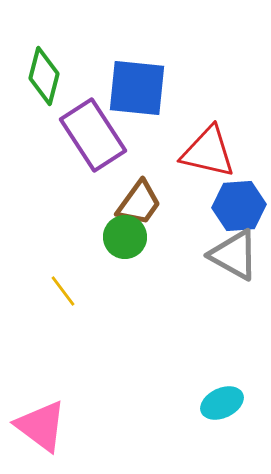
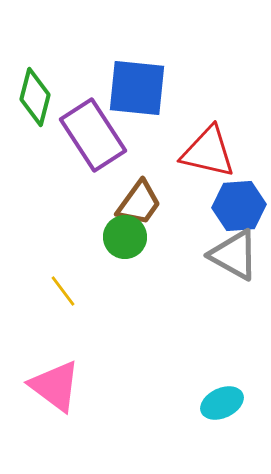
green diamond: moved 9 px left, 21 px down
pink triangle: moved 14 px right, 40 px up
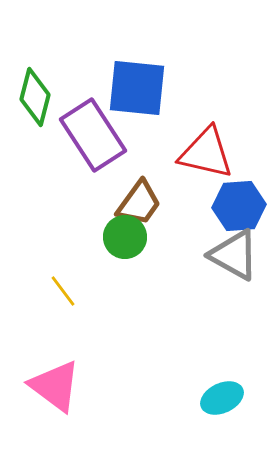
red triangle: moved 2 px left, 1 px down
cyan ellipse: moved 5 px up
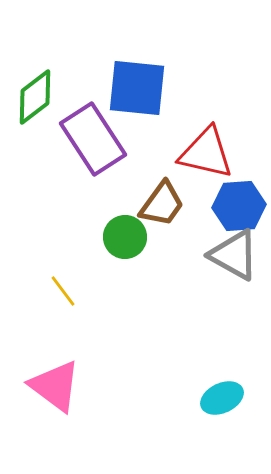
green diamond: rotated 38 degrees clockwise
purple rectangle: moved 4 px down
brown trapezoid: moved 23 px right, 1 px down
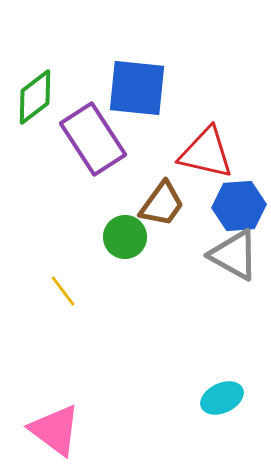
pink triangle: moved 44 px down
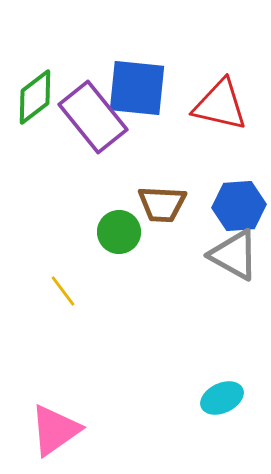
purple rectangle: moved 22 px up; rotated 6 degrees counterclockwise
red triangle: moved 14 px right, 48 px up
brown trapezoid: rotated 57 degrees clockwise
green circle: moved 6 px left, 5 px up
pink triangle: rotated 48 degrees clockwise
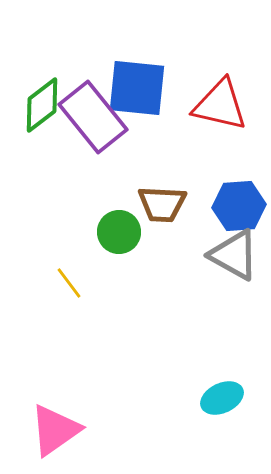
green diamond: moved 7 px right, 8 px down
yellow line: moved 6 px right, 8 px up
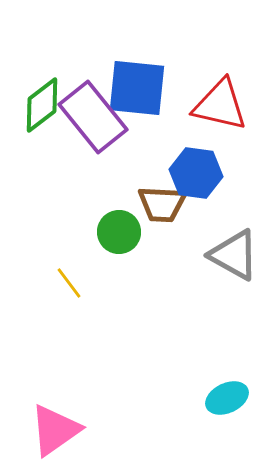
blue hexagon: moved 43 px left, 33 px up; rotated 12 degrees clockwise
cyan ellipse: moved 5 px right
